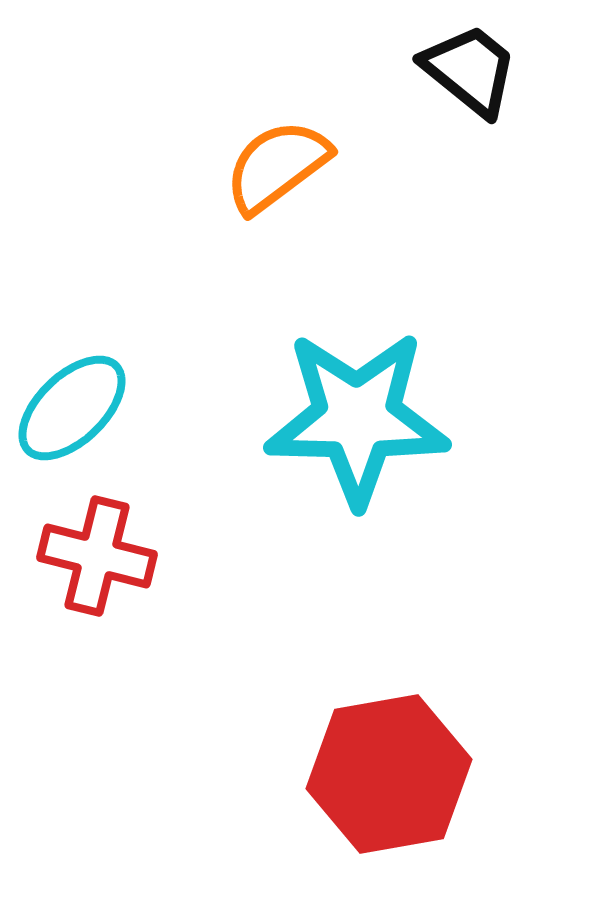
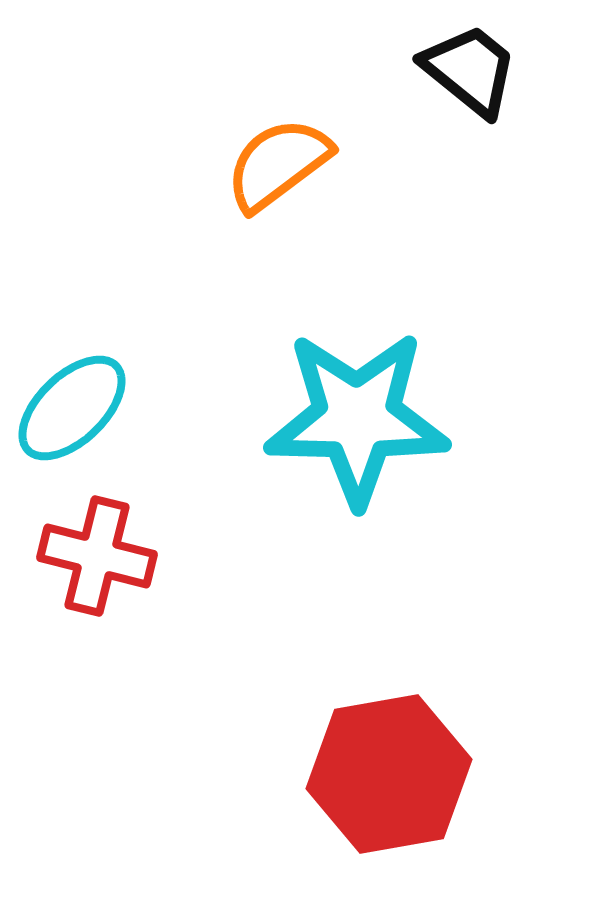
orange semicircle: moved 1 px right, 2 px up
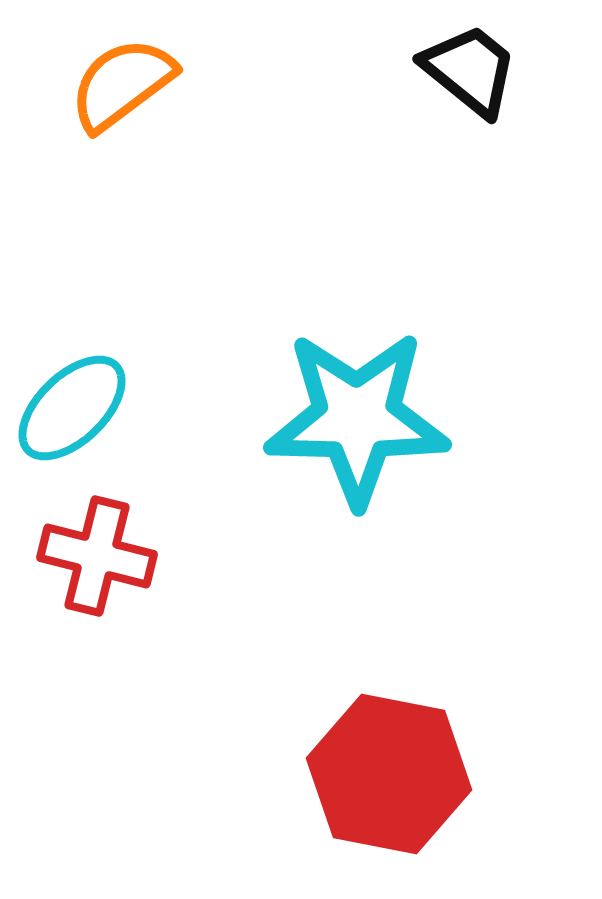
orange semicircle: moved 156 px left, 80 px up
red hexagon: rotated 21 degrees clockwise
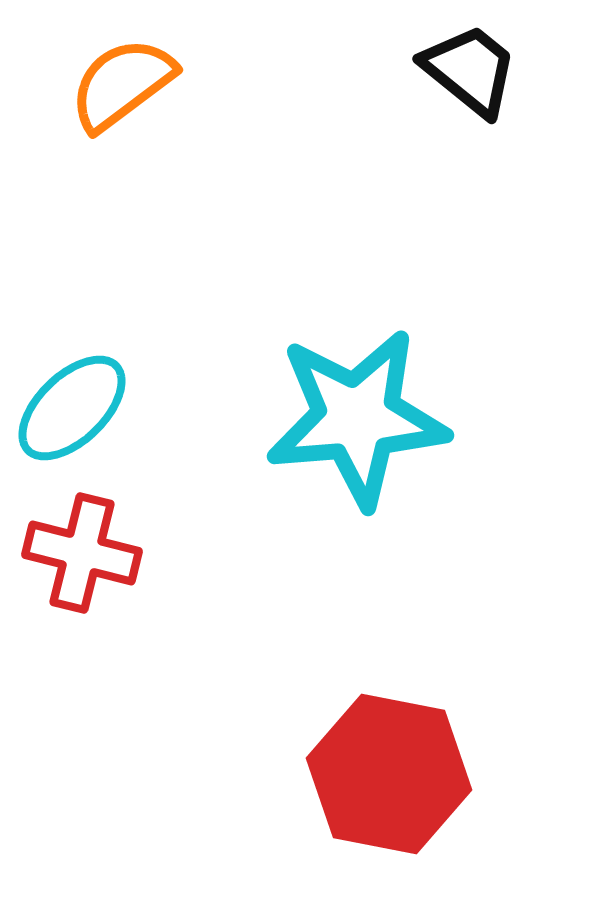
cyan star: rotated 6 degrees counterclockwise
red cross: moved 15 px left, 3 px up
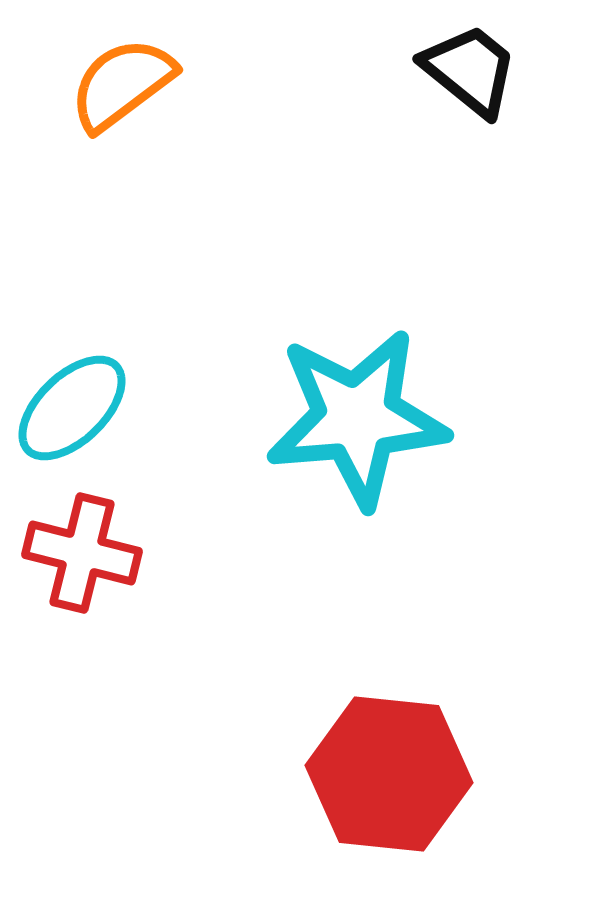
red hexagon: rotated 5 degrees counterclockwise
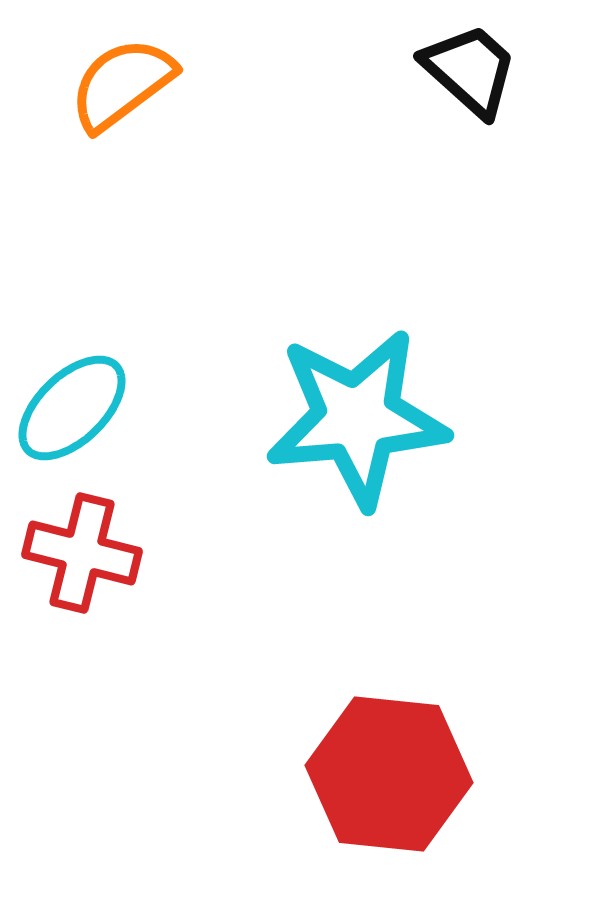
black trapezoid: rotated 3 degrees clockwise
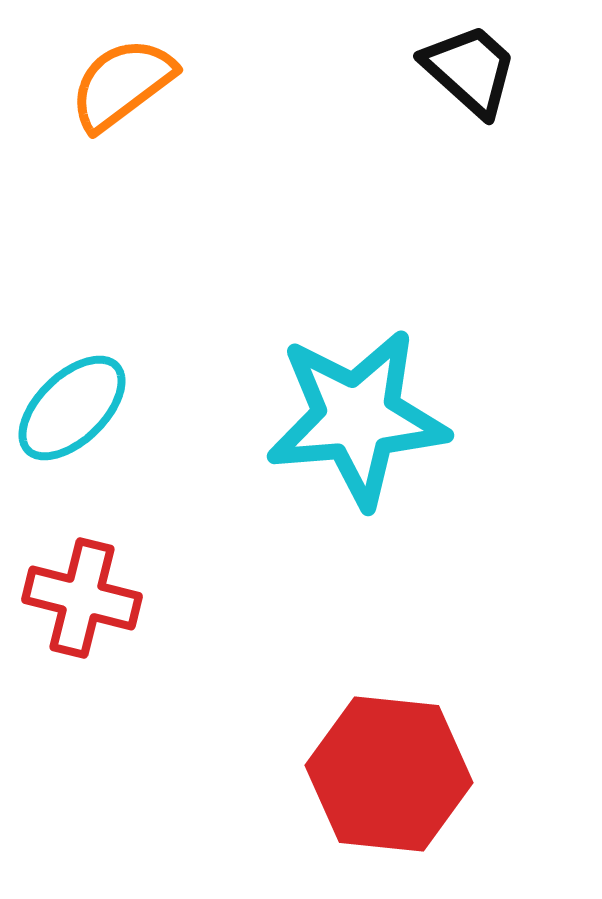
red cross: moved 45 px down
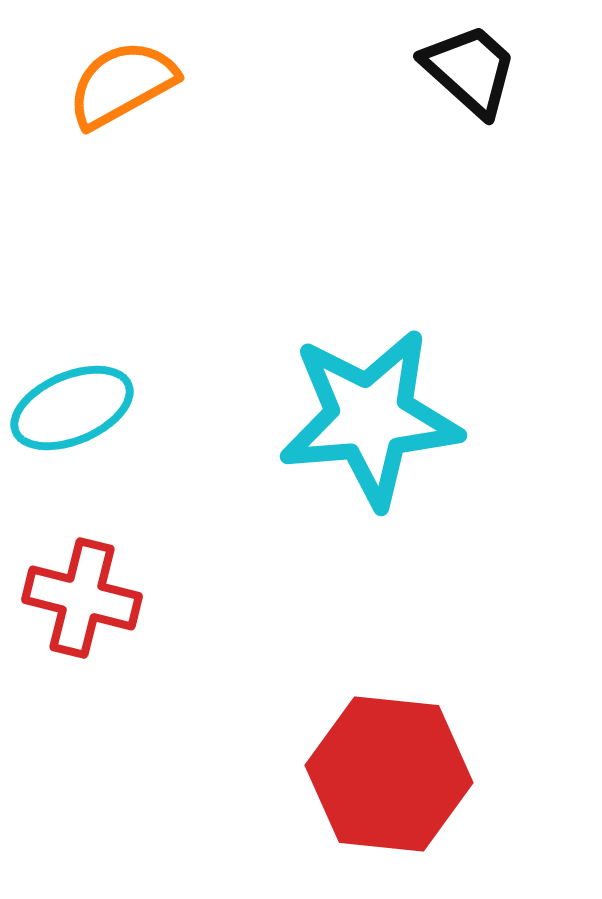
orange semicircle: rotated 8 degrees clockwise
cyan ellipse: rotated 21 degrees clockwise
cyan star: moved 13 px right
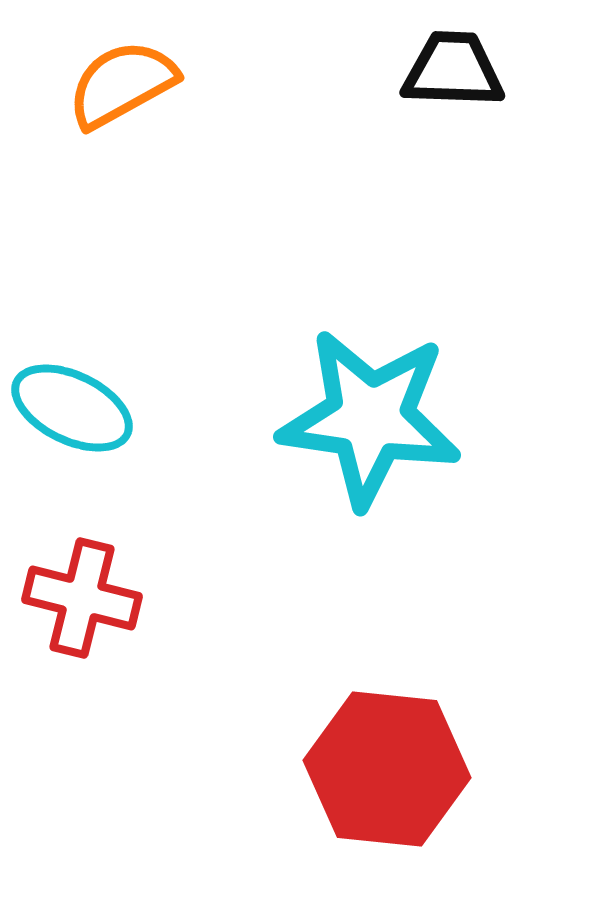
black trapezoid: moved 17 px left; rotated 40 degrees counterclockwise
cyan ellipse: rotated 49 degrees clockwise
cyan star: rotated 13 degrees clockwise
red hexagon: moved 2 px left, 5 px up
